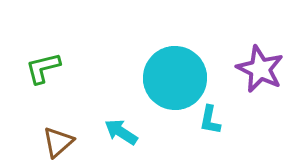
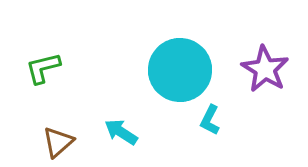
purple star: moved 5 px right; rotated 6 degrees clockwise
cyan circle: moved 5 px right, 8 px up
cyan L-shape: rotated 16 degrees clockwise
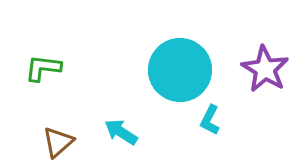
green L-shape: rotated 21 degrees clockwise
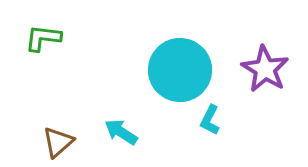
green L-shape: moved 30 px up
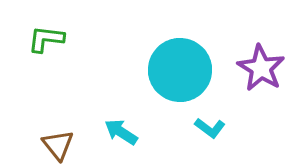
green L-shape: moved 3 px right, 1 px down
purple star: moved 4 px left, 1 px up
cyan L-shape: moved 8 px down; rotated 80 degrees counterclockwise
brown triangle: moved 3 px down; rotated 28 degrees counterclockwise
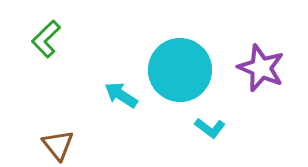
green L-shape: rotated 51 degrees counterclockwise
purple star: rotated 9 degrees counterclockwise
cyan arrow: moved 37 px up
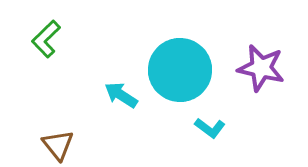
purple star: rotated 9 degrees counterclockwise
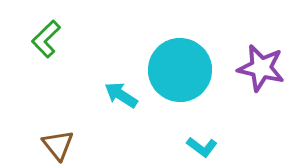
cyan L-shape: moved 8 px left, 19 px down
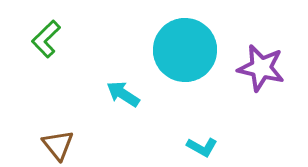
cyan circle: moved 5 px right, 20 px up
cyan arrow: moved 2 px right, 1 px up
cyan L-shape: rotated 8 degrees counterclockwise
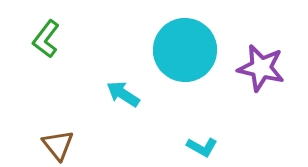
green L-shape: rotated 9 degrees counterclockwise
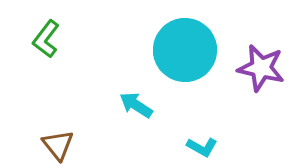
cyan arrow: moved 13 px right, 11 px down
